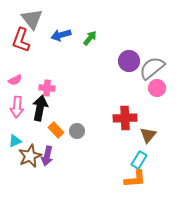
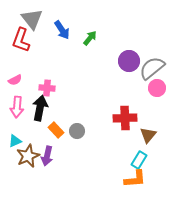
blue arrow: moved 1 px right, 5 px up; rotated 108 degrees counterclockwise
brown star: moved 2 px left
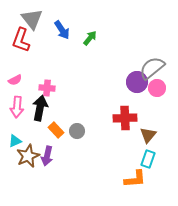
purple circle: moved 8 px right, 21 px down
cyan rectangle: moved 9 px right, 1 px up; rotated 12 degrees counterclockwise
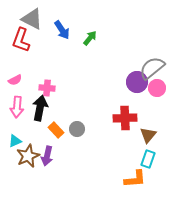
gray triangle: rotated 25 degrees counterclockwise
gray circle: moved 2 px up
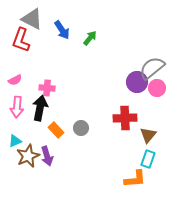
gray circle: moved 4 px right, 1 px up
purple arrow: rotated 30 degrees counterclockwise
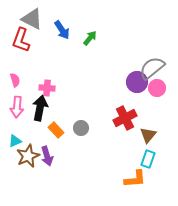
pink semicircle: rotated 80 degrees counterclockwise
red cross: rotated 25 degrees counterclockwise
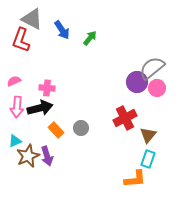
pink semicircle: moved 1 px left, 1 px down; rotated 96 degrees counterclockwise
black arrow: rotated 65 degrees clockwise
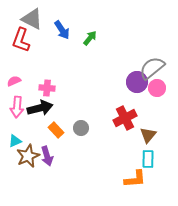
cyan rectangle: rotated 18 degrees counterclockwise
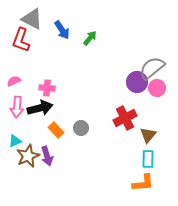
orange L-shape: moved 8 px right, 4 px down
